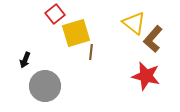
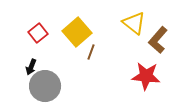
red square: moved 17 px left, 19 px down
yellow square: moved 1 px right, 1 px up; rotated 24 degrees counterclockwise
brown L-shape: moved 5 px right, 1 px down
brown line: rotated 14 degrees clockwise
black arrow: moved 6 px right, 7 px down
red star: rotated 8 degrees counterclockwise
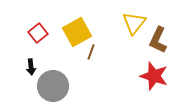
yellow triangle: rotated 30 degrees clockwise
yellow square: rotated 12 degrees clockwise
brown L-shape: rotated 16 degrees counterclockwise
black arrow: rotated 28 degrees counterclockwise
red star: moved 8 px right; rotated 12 degrees clockwise
gray circle: moved 8 px right
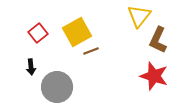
yellow triangle: moved 5 px right, 7 px up
brown line: moved 1 px up; rotated 49 degrees clockwise
gray circle: moved 4 px right, 1 px down
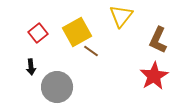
yellow triangle: moved 18 px left
brown line: rotated 56 degrees clockwise
red star: rotated 24 degrees clockwise
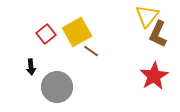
yellow triangle: moved 26 px right
red square: moved 8 px right, 1 px down
brown L-shape: moved 6 px up
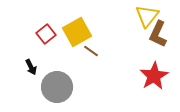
black arrow: rotated 21 degrees counterclockwise
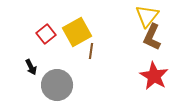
brown L-shape: moved 6 px left, 3 px down
brown line: rotated 63 degrees clockwise
red star: rotated 12 degrees counterclockwise
gray circle: moved 2 px up
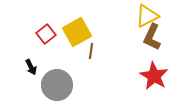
yellow triangle: rotated 25 degrees clockwise
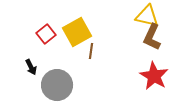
yellow triangle: rotated 40 degrees clockwise
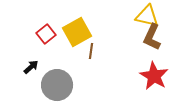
black arrow: rotated 105 degrees counterclockwise
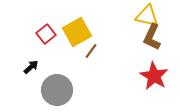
brown line: rotated 28 degrees clockwise
gray circle: moved 5 px down
